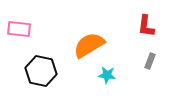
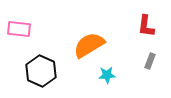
black hexagon: rotated 12 degrees clockwise
cyan star: rotated 12 degrees counterclockwise
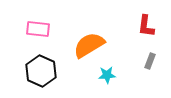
pink rectangle: moved 19 px right
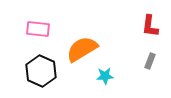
red L-shape: moved 4 px right
orange semicircle: moved 7 px left, 4 px down
cyan star: moved 2 px left, 1 px down
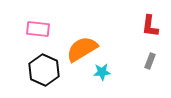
black hexagon: moved 3 px right, 1 px up
cyan star: moved 3 px left, 4 px up
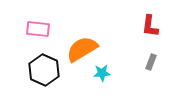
gray rectangle: moved 1 px right, 1 px down
cyan star: moved 1 px down
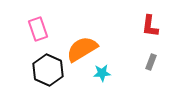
pink rectangle: rotated 65 degrees clockwise
black hexagon: moved 4 px right
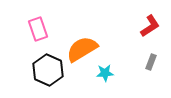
red L-shape: rotated 130 degrees counterclockwise
cyan star: moved 3 px right
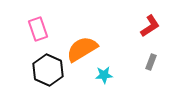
cyan star: moved 1 px left, 2 px down
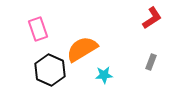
red L-shape: moved 2 px right, 8 px up
black hexagon: moved 2 px right
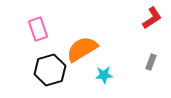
black hexagon: rotated 20 degrees clockwise
